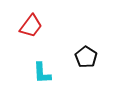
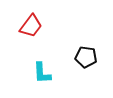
black pentagon: rotated 25 degrees counterclockwise
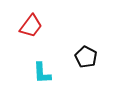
black pentagon: rotated 20 degrees clockwise
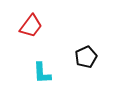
black pentagon: rotated 20 degrees clockwise
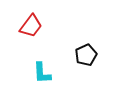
black pentagon: moved 2 px up
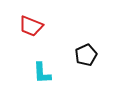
red trapezoid: rotated 75 degrees clockwise
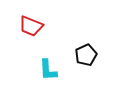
cyan L-shape: moved 6 px right, 3 px up
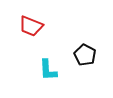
black pentagon: moved 1 px left; rotated 20 degrees counterclockwise
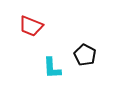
cyan L-shape: moved 4 px right, 2 px up
